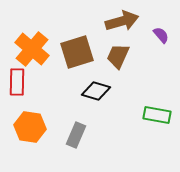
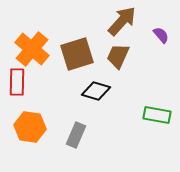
brown arrow: rotated 32 degrees counterclockwise
brown square: moved 2 px down
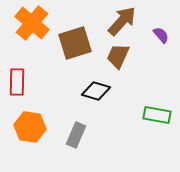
orange cross: moved 26 px up
brown square: moved 2 px left, 11 px up
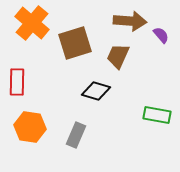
brown arrow: moved 8 px right; rotated 52 degrees clockwise
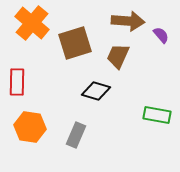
brown arrow: moved 2 px left
